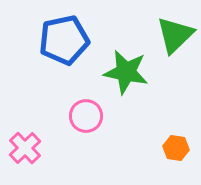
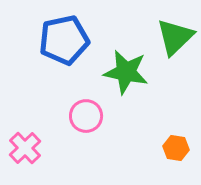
green triangle: moved 2 px down
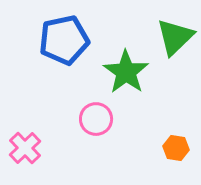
green star: rotated 24 degrees clockwise
pink circle: moved 10 px right, 3 px down
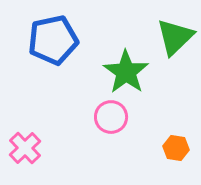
blue pentagon: moved 11 px left
pink circle: moved 15 px right, 2 px up
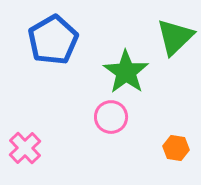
blue pentagon: rotated 18 degrees counterclockwise
